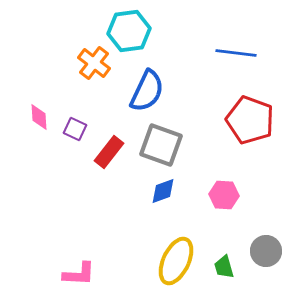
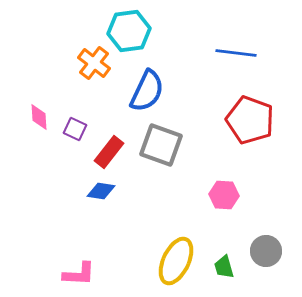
blue diamond: moved 62 px left; rotated 28 degrees clockwise
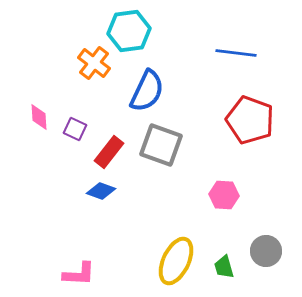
blue diamond: rotated 12 degrees clockwise
